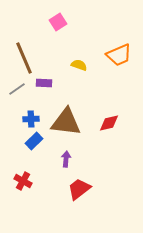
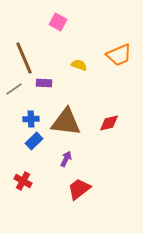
pink square: rotated 30 degrees counterclockwise
gray line: moved 3 px left
purple arrow: rotated 21 degrees clockwise
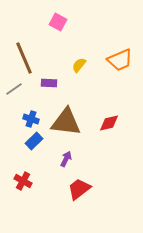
orange trapezoid: moved 1 px right, 5 px down
yellow semicircle: rotated 70 degrees counterclockwise
purple rectangle: moved 5 px right
blue cross: rotated 21 degrees clockwise
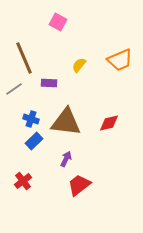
red cross: rotated 24 degrees clockwise
red trapezoid: moved 4 px up
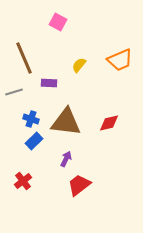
gray line: moved 3 px down; rotated 18 degrees clockwise
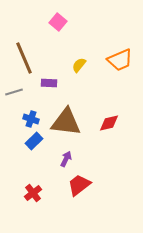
pink square: rotated 12 degrees clockwise
red cross: moved 10 px right, 12 px down
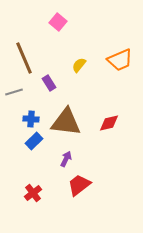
purple rectangle: rotated 56 degrees clockwise
blue cross: rotated 14 degrees counterclockwise
